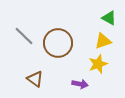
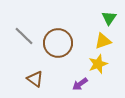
green triangle: rotated 35 degrees clockwise
purple arrow: rotated 133 degrees clockwise
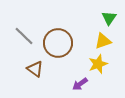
brown triangle: moved 10 px up
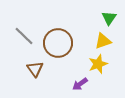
brown triangle: rotated 18 degrees clockwise
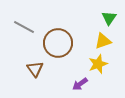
gray line: moved 9 px up; rotated 15 degrees counterclockwise
